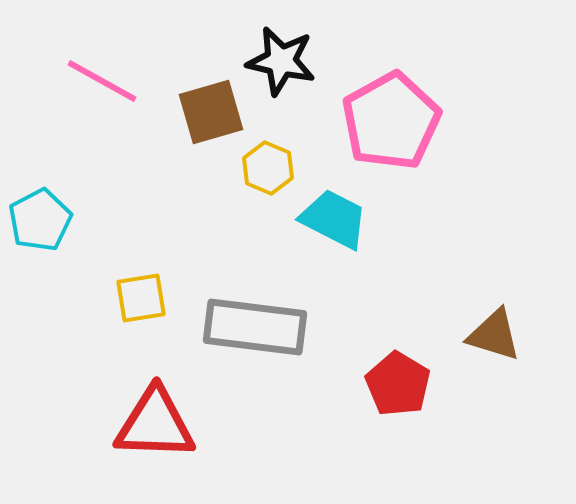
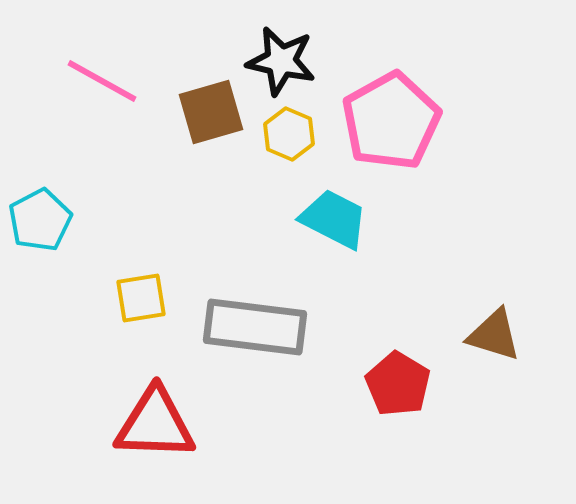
yellow hexagon: moved 21 px right, 34 px up
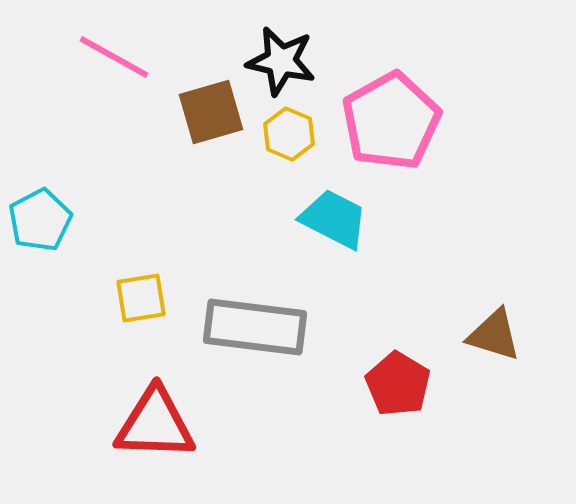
pink line: moved 12 px right, 24 px up
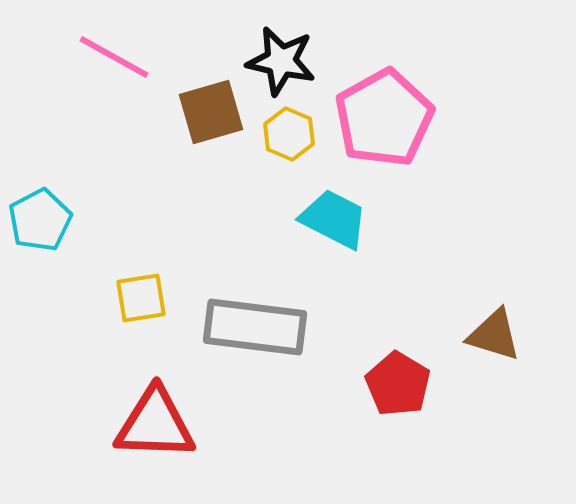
pink pentagon: moved 7 px left, 3 px up
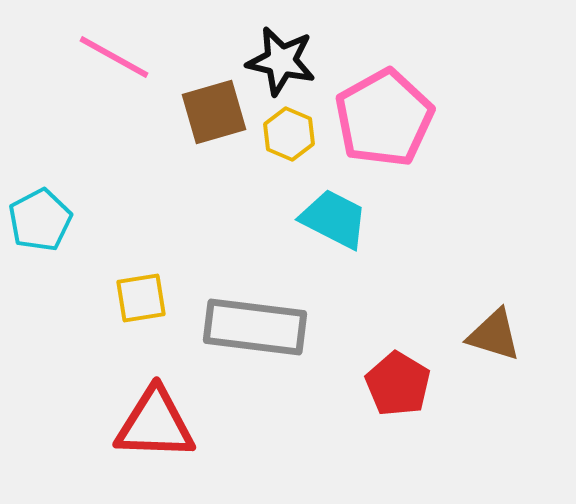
brown square: moved 3 px right
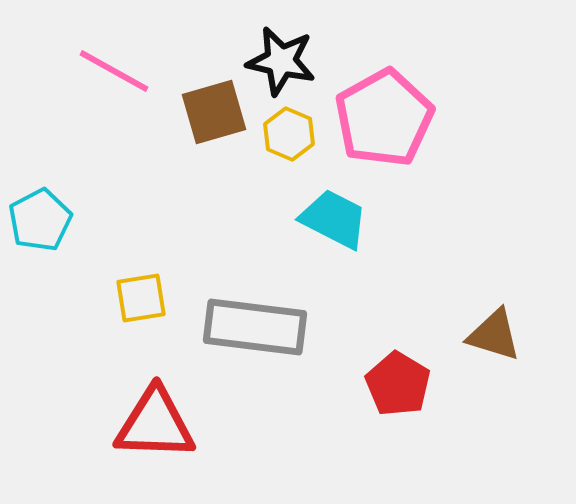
pink line: moved 14 px down
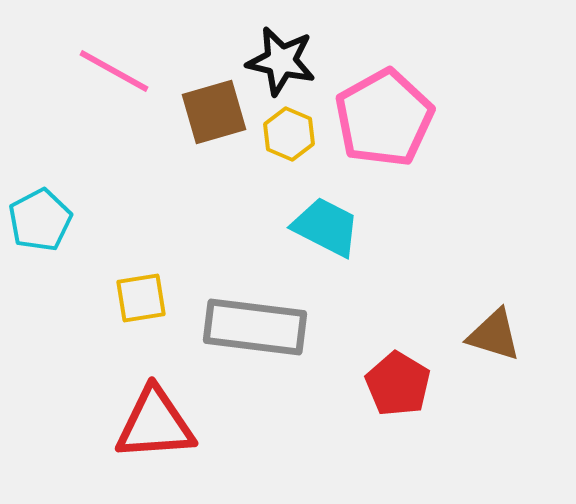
cyan trapezoid: moved 8 px left, 8 px down
red triangle: rotated 6 degrees counterclockwise
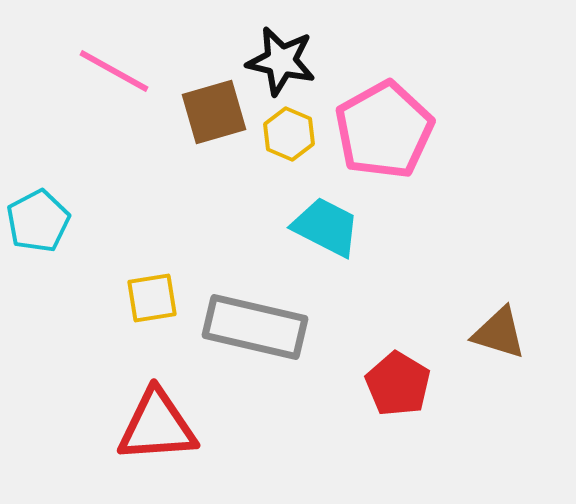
pink pentagon: moved 12 px down
cyan pentagon: moved 2 px left, 1 px down
yellow square: moved 11 px right
gray rectangle: rotated 6 degrees clockwise
brown triangle: moved 5 px right, 2 px up
red triangle: moved 2 px right, 2 px down
